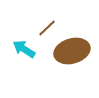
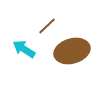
brown line: moved 2 px up
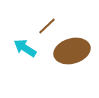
cyan arrow: moved 1 px right, 1 px up
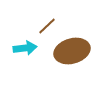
cyan arrow: rotated 140 degrees clockwise
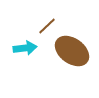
brown ellipse: rotated 52 degrees clockwise
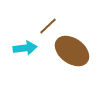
brown line: moved 1 px right
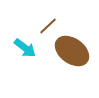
cyan arrow: rotated 45 degrees clockwise
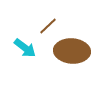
brown ellipse: rotated 32 degrees counterclockwise
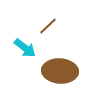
brown ellipse: moved 12 px left, 20 px down
